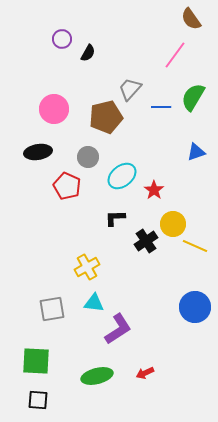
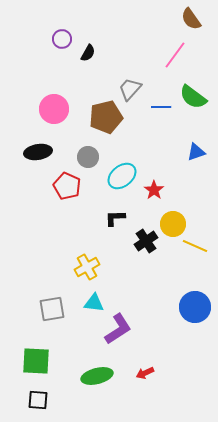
green semicircle: rotated 84 degrees counterclockwise
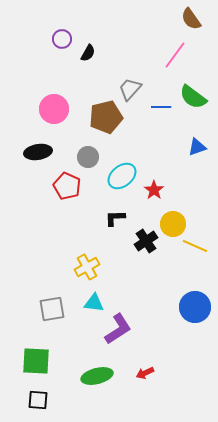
blue triangle: moved 1 px right, 5 px up
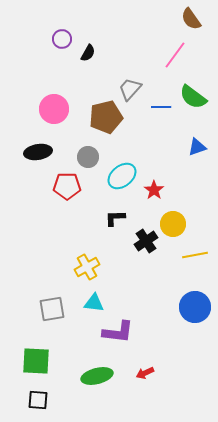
red pentagon: rotated 24 degrees counterclockwise
yellow line: moved 9 px down; rotated 35 degrees counterclockwise
purple L-shape: moved 3 px down; rotated 40 degrees clockwise
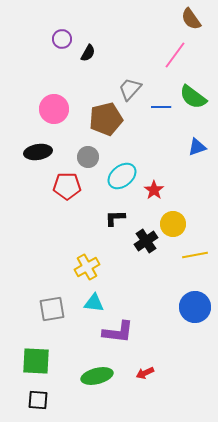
brown pentagon: moved 2 px down
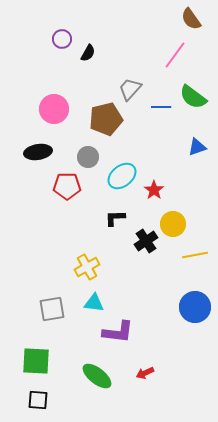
green ellipse: rotated 52 degrees clockwise
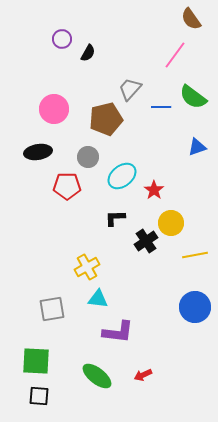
yellow circle: moved 2 px left, 1 px up
cyan triangle: moved 4 px right, 4 px up
red arrow: moved 2 px left, 2 px down
black square: moved 1 px right, 4 px up
